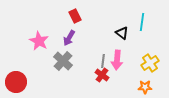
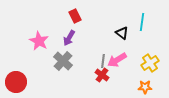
pink arrow: rotated 54 degrees clockwise
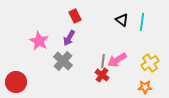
black triangle: moved 13 px up
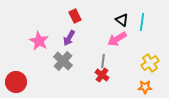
pink arrow: moved 21 px up
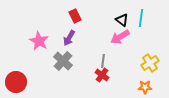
cyan line: moved 1 px left, 4 px up
pink arrow: moved 3 px right, 2 px up
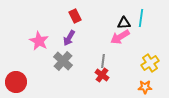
black triangle: moved 2 px right, 3 px down; rotated 40 degrees counterclockwise
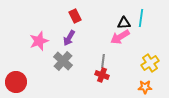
pink star: rotated 24 degrees clockwise
red cross: rotated 16 degrees counterclockwise
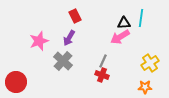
gray line: rotated 16 degrees clockwise
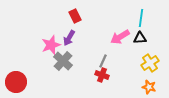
black triangle: moved 16 px right, 15 px down
pink star: moved 12 px right, 4 px down
orange star: moved 4 px right; rotated 16 degrees clockwise
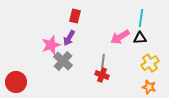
red rectangle: rotated 40 degrees clockwise
gray line: rotated 16 degrees counterclockwise
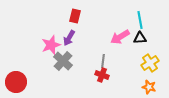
cyan line: moved 1 px left, 2 px down; rotated 18 degrees counterclockwise
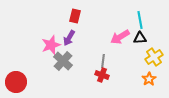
yellow cross: moved 4 px right, 6 px up
orange star: moved 8 px up; rotated 24 degrees clockwise
